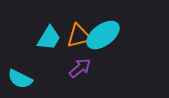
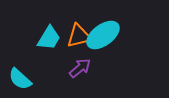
cyan semicircle: rotated 15 degrees clockwise
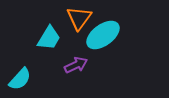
orange triangle: moved 18 px up; rotated 40 degrees counterclockwise
purple arrow: moved 4 px left, 3 px up; rotated 15 degrees clockwise
cyan semicircle: rotated 90 degrees counterclockwise
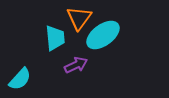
cyan trapezoid: moved 6 px right; rotated 36 degrees counterclockwise
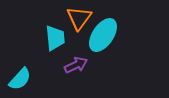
cyan ellipse: rotated 20 degrees counterclockwise
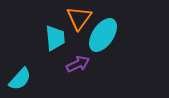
purple arrow: moved 2 px right, 1 px up
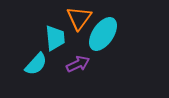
cyan ellipse: moved 1 px up
cyan semicircle: moved 16 px right, 15 px up
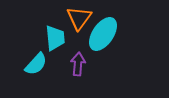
purple arrow: rotated 60 degrees counterclockwise
